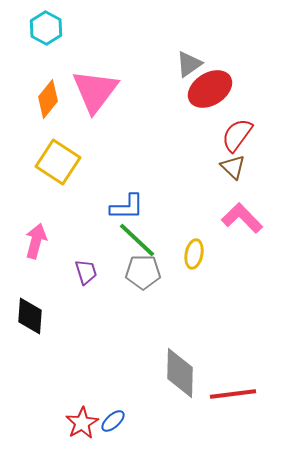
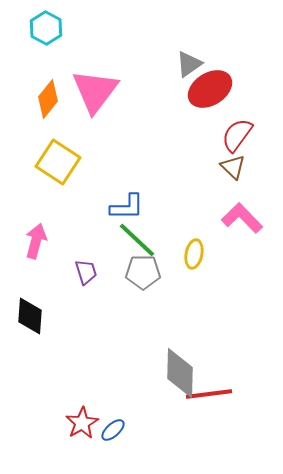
red line: moved 24 px left
blue ellipse: moved 9 px down
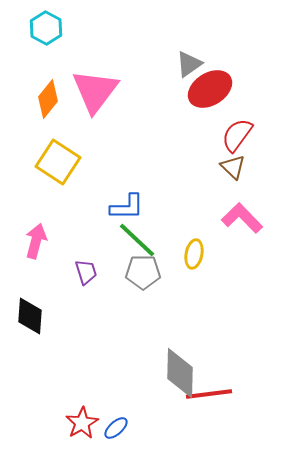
blue ellipse: moved 3 px right, 2 px up
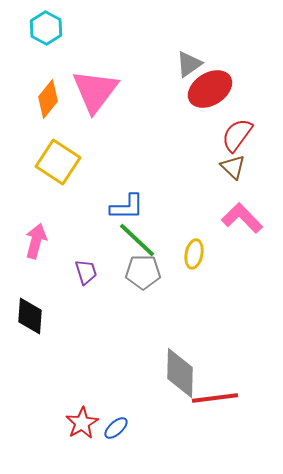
red line: moved 6 px right, 4 px down
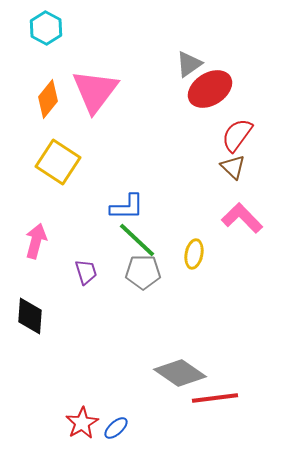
gray diamond: rotated 57 degrees counterclockwise
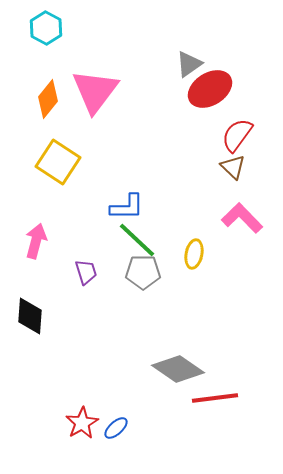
gray diamond: moved 2 px left, 4 px up
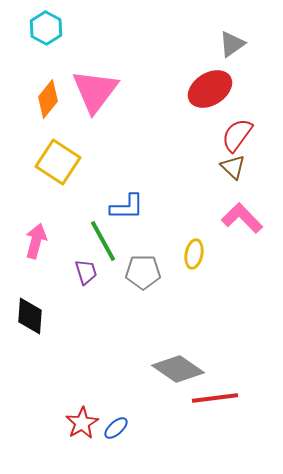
gray triangle: moved 43 px right, 20 px up
green line: moved 34 px left, 1 px down; rotated 18 degrees clockwise
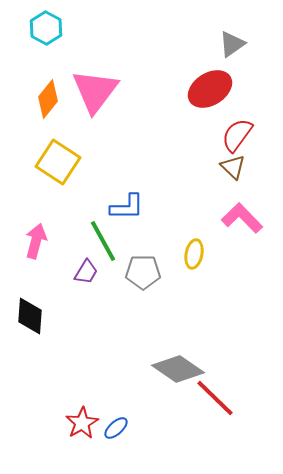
purple trapezoid: rotated 48 degrees clockwise
red line: rotated 51 degrees clockwise
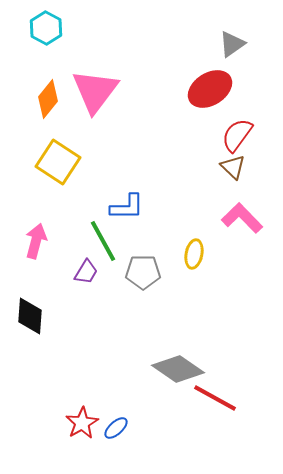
red line: rotated 15 degrees counterclockwise
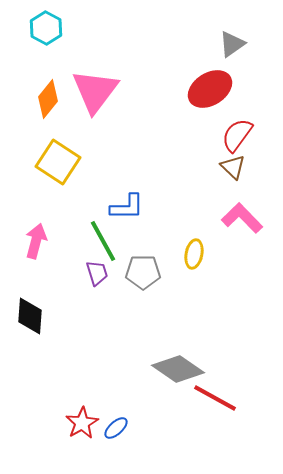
purple trapezoid: moved 11 px right, 1 px down; rotated 48 degrees counterclockwise
